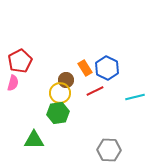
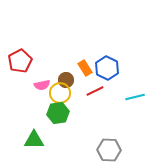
pink semicircle: moved 29 px right, 2 px down; rotated 63 degrees clockwise
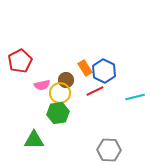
blue hexagon: moved 3 px left, 3 px down
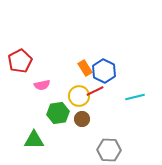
brown circle: moved 16 px right, 39 px down
yellow circle: moved 19 px right, 3 px down
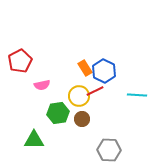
cyan line: moved 2 px right, 2 px up; rotated 18 degrees clockwise
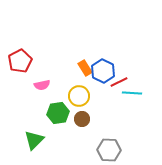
blue hexagon: moved 1 px left
red line: moved 24 px right, 9 px up
cyan line: moved 5 px left, 2 px up
green triangle: rotated 45 degrees counterclockwise
